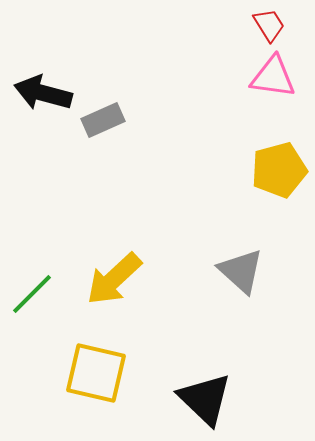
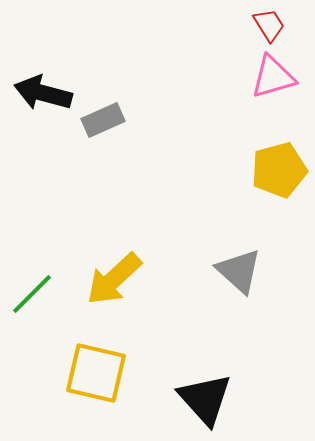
pink triangle: rotated 24 degrees counterclockwise
gray triangle: moved 2 px left
black triangle: rotated 4 degrees clockwise
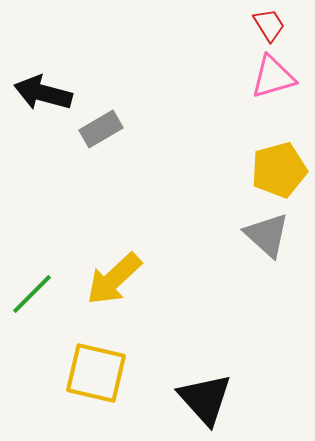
gray rectangle: moved 2 px left, 9 px down; rotated 6 degrees counterclockwise
gray triangle: moved 28 px right, 36 px up
